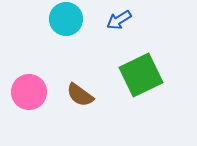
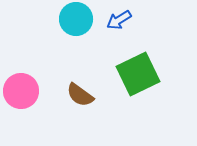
cyan circle: moved 10 px right
green square: moved 3 px left, 1 px up
pink circle: moved 8 px left, 1 px up
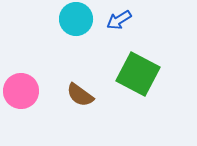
green square: rotated 36 degrees counterclockwise
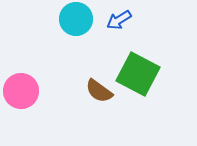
brown semicircle: moved 19 px right, 4 px up
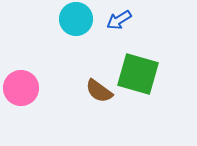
green square: rotated 12 degrees counterclockwise
pink circle: moved 3 px up
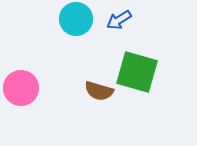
green square: moved 1 px left, 2 px up
brown semicircle: rotated 20 degrees counterclockwise
